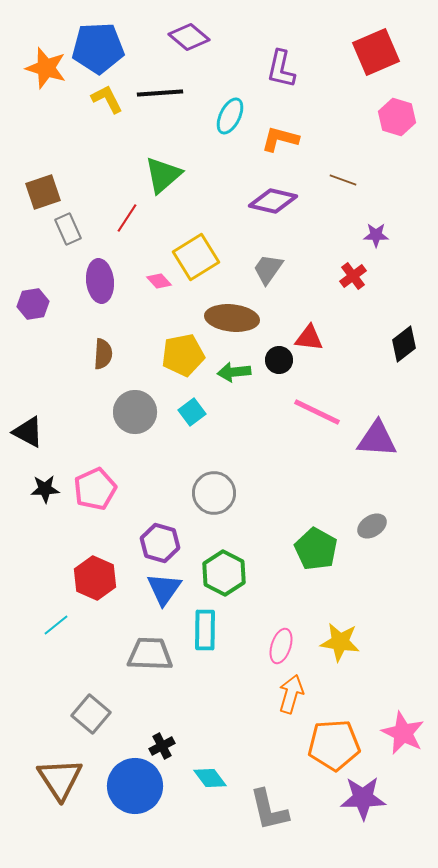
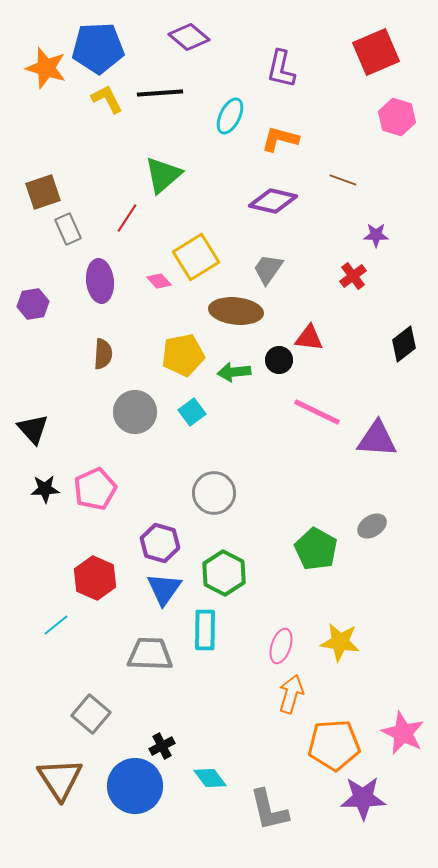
brown ellipse at (232, 318): moved 4 px right, 7 px up
black triangle at (28, 432): moved 5 px right, 3 px up; rotated 20 degrees clockwise
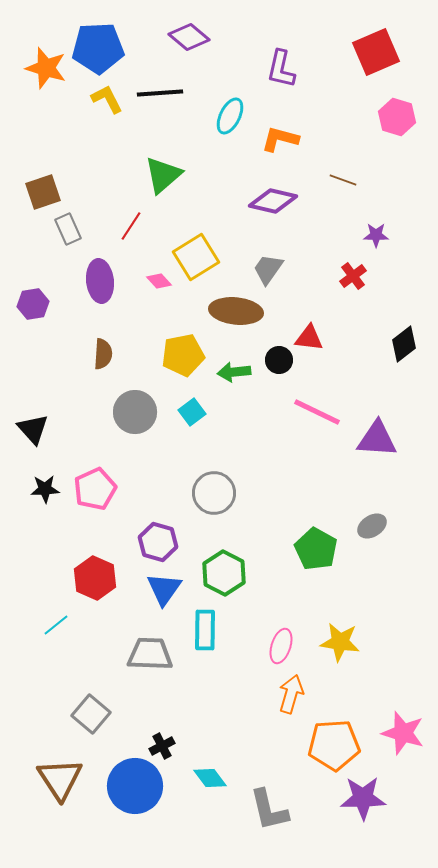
red line at (127, 218): moved 4 px right, 8 px down
purple hexagon at (160, 543): moved 2 px left, 1 px up
pink star at (403, 733): rotated 9 degrees counterclockwise
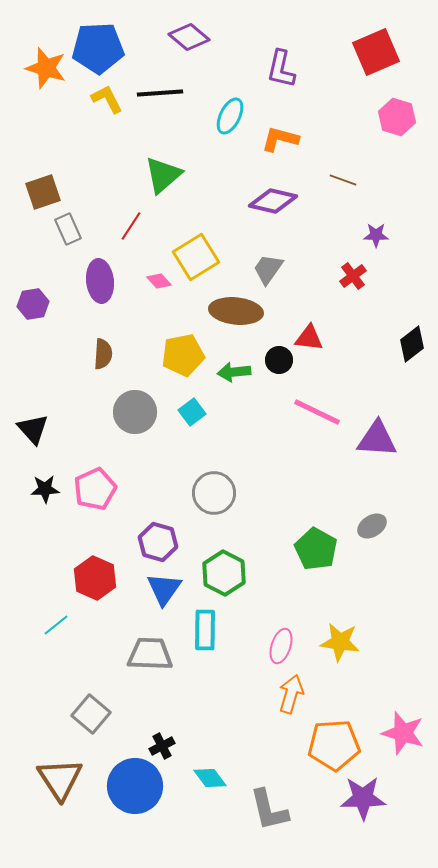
black diamond at (404, 344): moved 8 px right
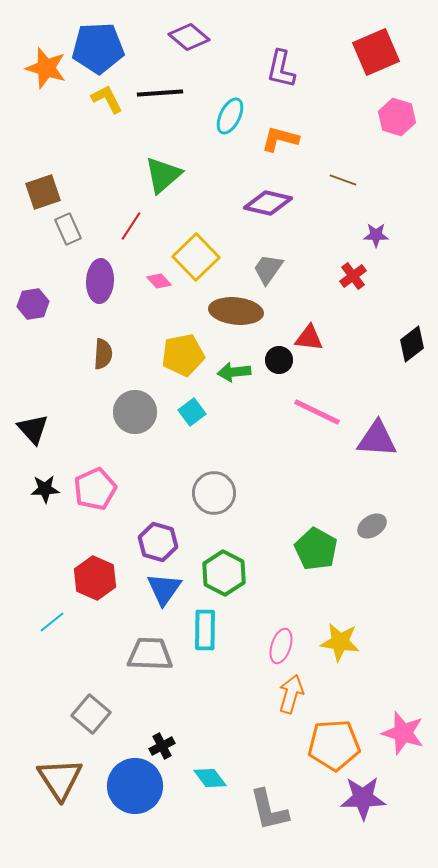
purple diamond at (273, 201): moved 5 px left, 2 px down
yellow square at (196, 257): rotated 12 degrees counterclockwise
purple ellipse at (100, 281): rotated 9 degrees clockwise
cyan line at (56, 625): moved 4 px left, 3 px up
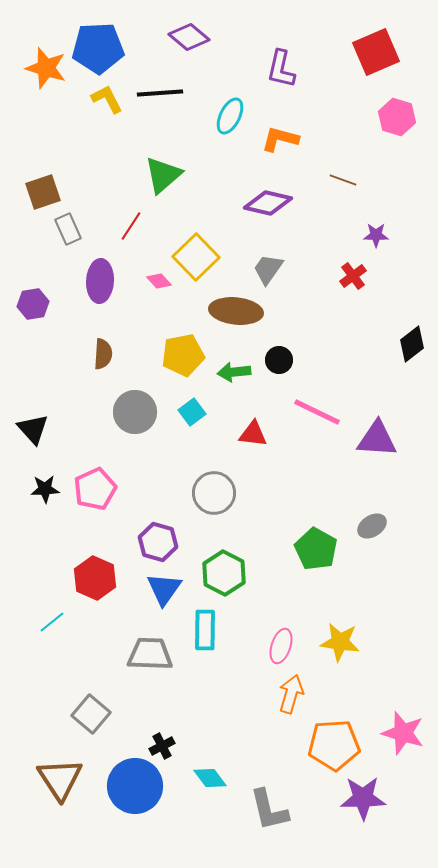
red triangle at (309, 338): moved 56 px left, 96 px down
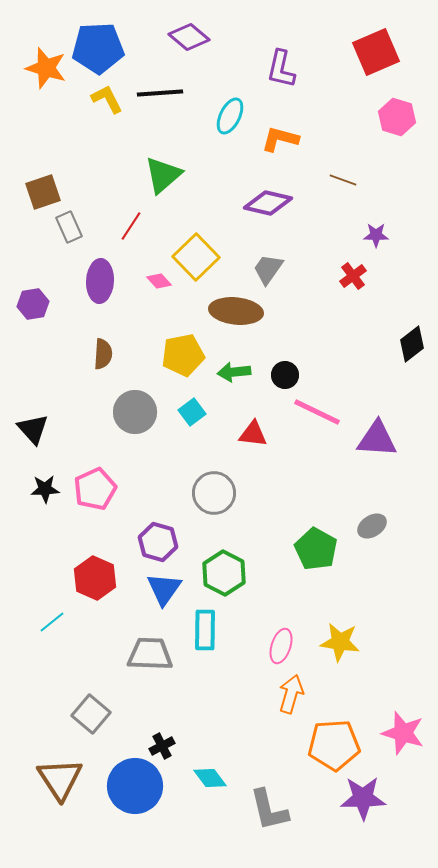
gray rectangle at (68, 229): moved 1 px right, 2 px up
black circle at (279, 360): moved 6 px right, 15 px down
